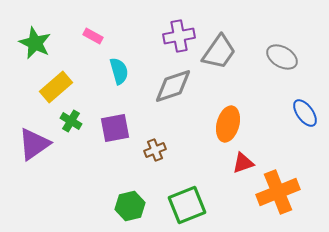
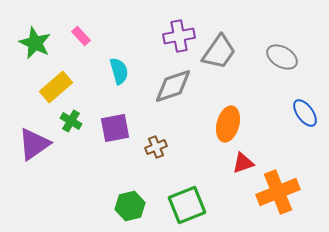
pink rectangle: moved 12 px left; rotated 18 degrees clockwise
brown cross: moved 1 px right, 3 px up
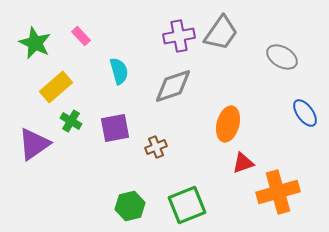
gray trapezoid: moved 2 px right, 19 px up
orange cross: rotated 6 degrees clockwise
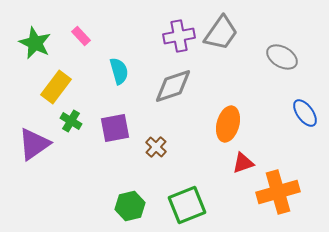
yellow rectangle: rotated 12 degrees counterclockwise
brown cross: rotated 25 degrees counterclockwise
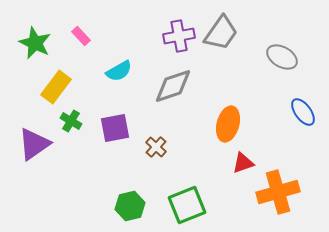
cyan semicircle: rotated 76 degrees clockwise
blue ellipse: moved 2 px left, 1 px up
